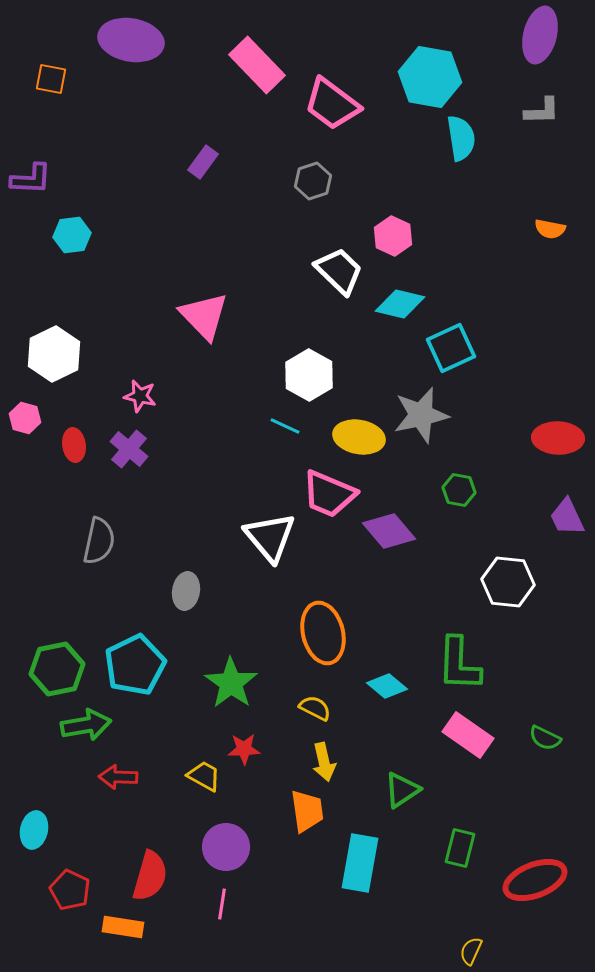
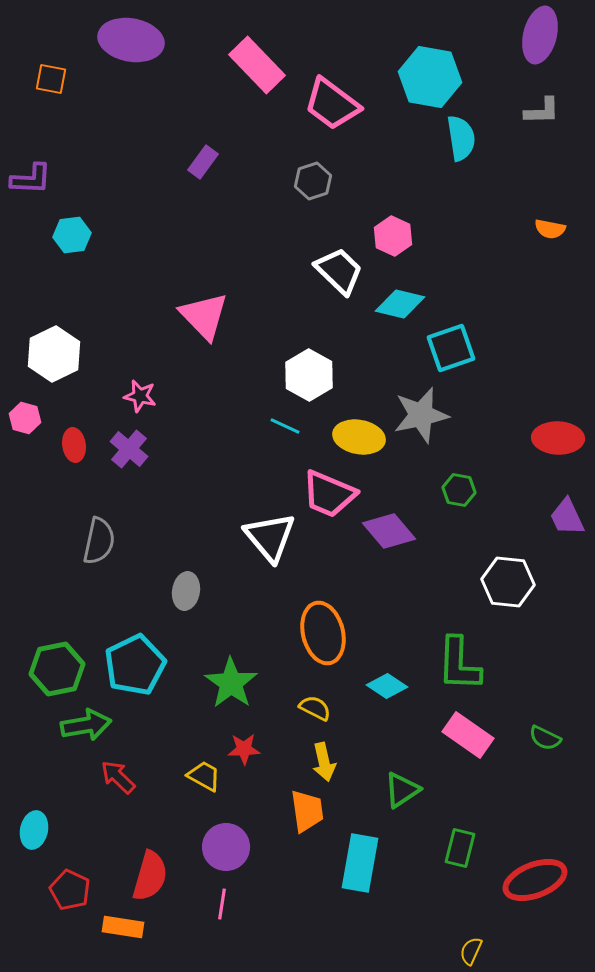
cyan square at (451, 348): rotated 6 degrees clockwise
cyan diamond at (387, 686): rotated 6 degrees counterclockwise
red arrow at (118, 777): rotated 42 degrees clockwise
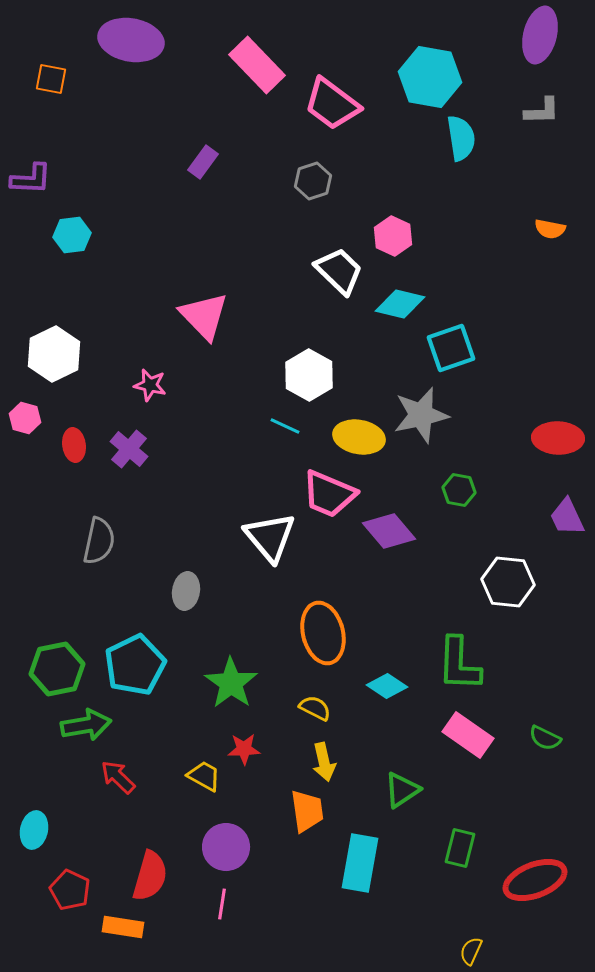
pink star at (140, 396): moved 10 px right, 11 px up
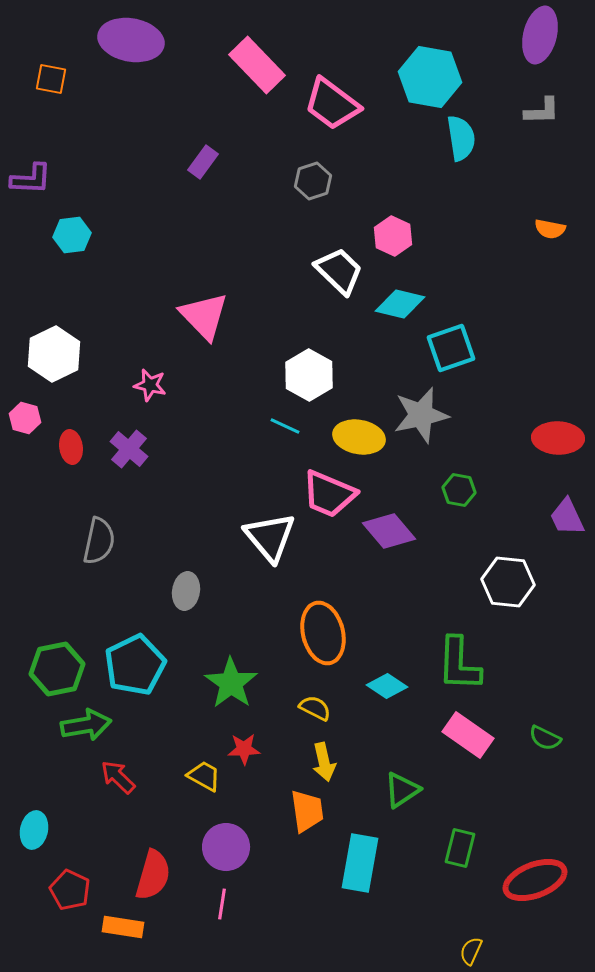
red ellipse at (74, 445): moved 3 px left, 2 px down
red semicircle at (150, 876): moved 3 px right, 1 px up
